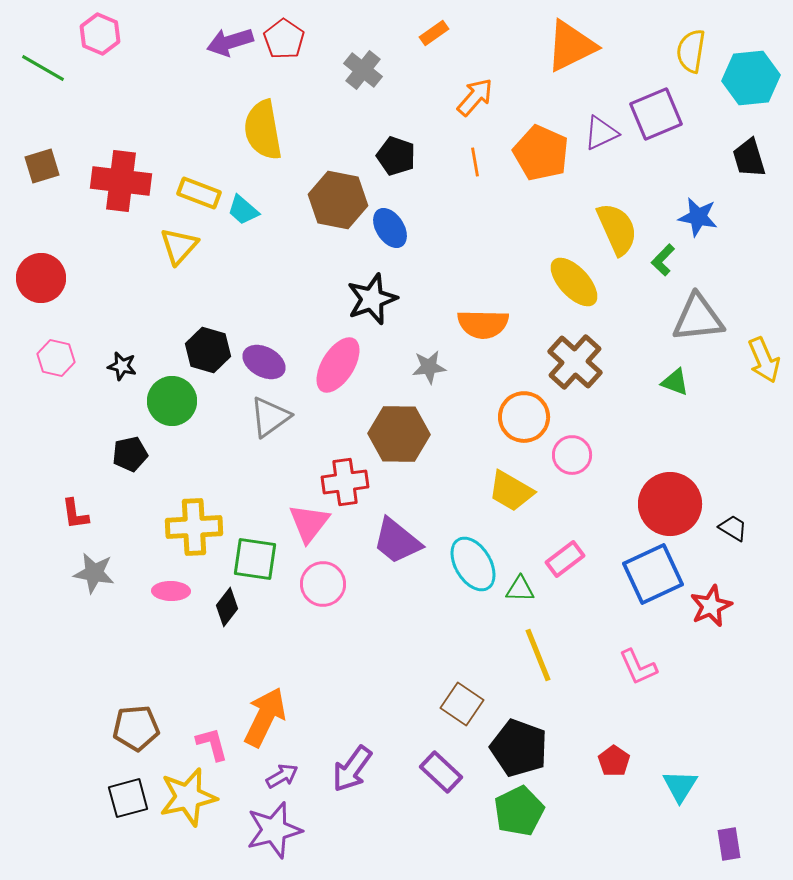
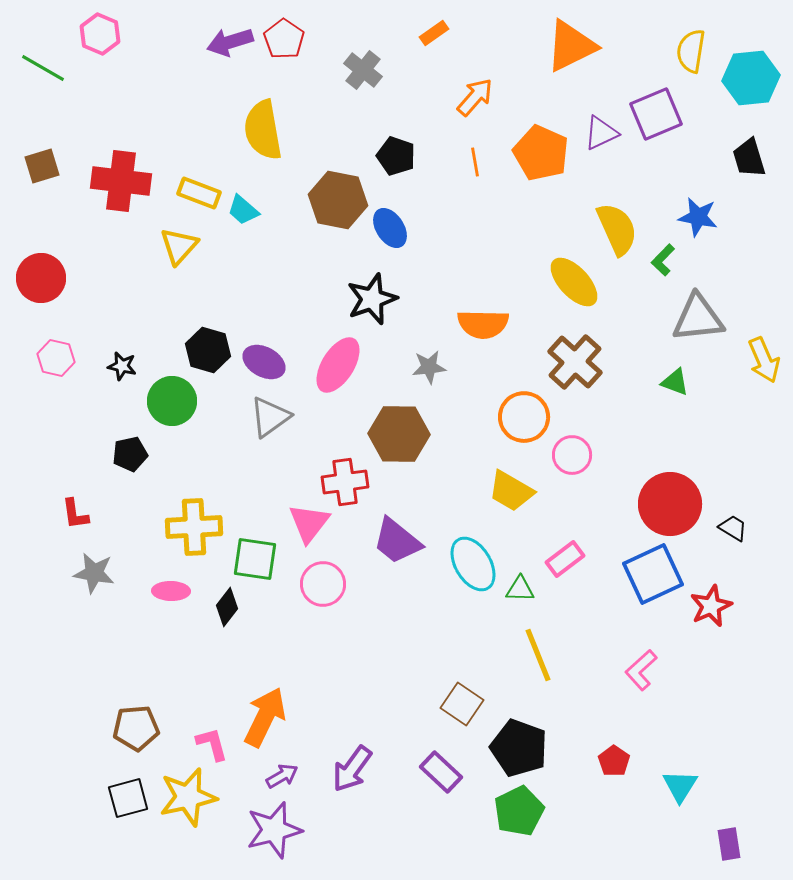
pink L-shape at (638, 667): moved 3 px right, 3 px down; rotated 72 degrees clockwise
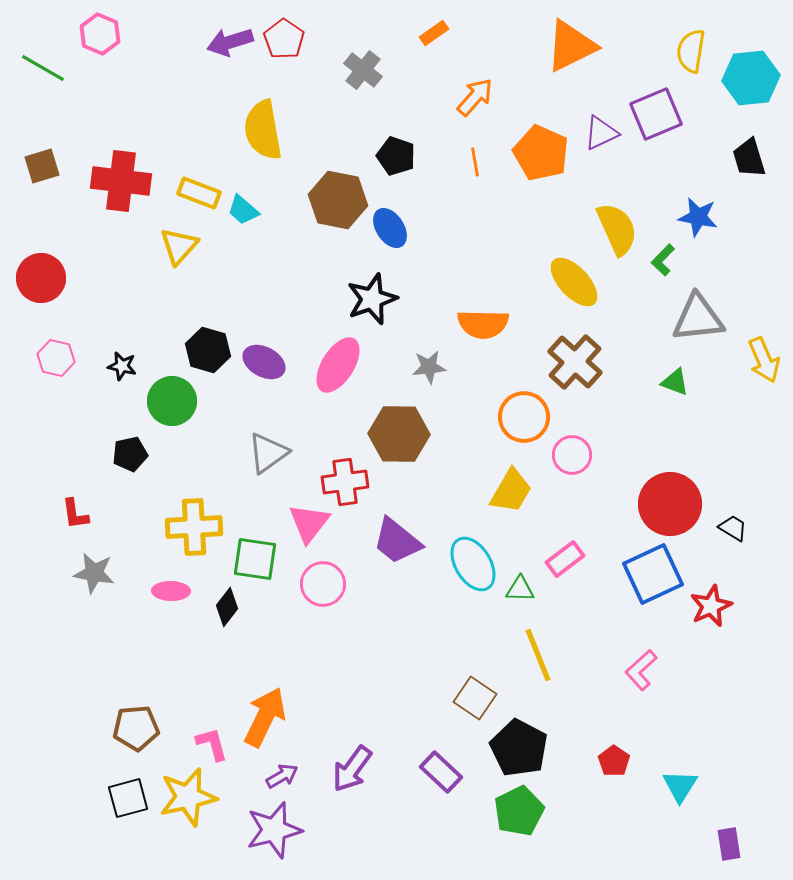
gray triangle at (270, 417): moved 2 px left, 36 px down
yellow trapezoid at (511, 491): rotated 90 degrees counterclockwise
brown square at (462, 704): moved 13 px right, 6 px up
black pentagon at (519, 748): rotated 8 degrees clockwise
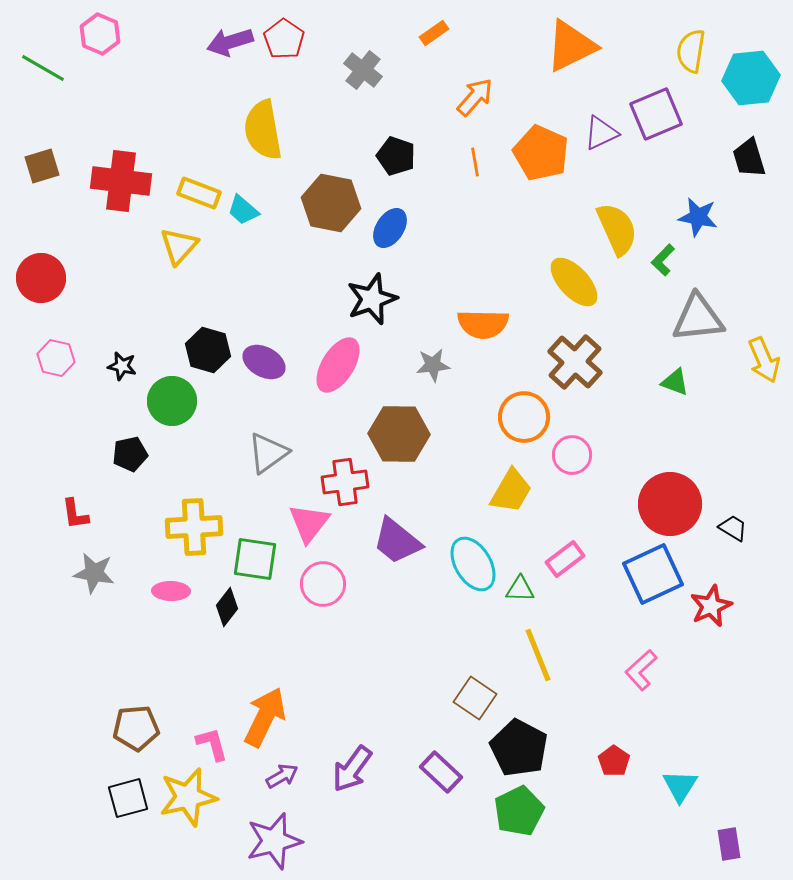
brown hexagon at (338, 200): moved 7 px left, 3 px down
blue ellipse at (390, 228): rotated 66 degrees clockwise
gray star at (429, 367): moved 4 px right, 2 px up
purple star at (274, 830): moved 11 px down
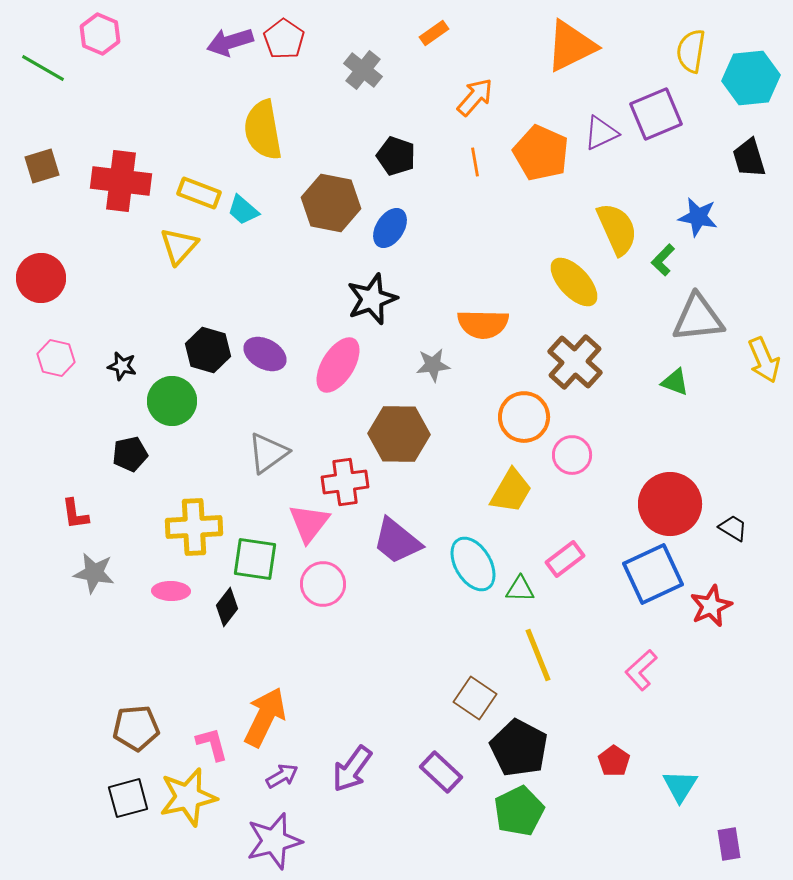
purple ellipse at (264, 362): moved 1 px right, 8 px up
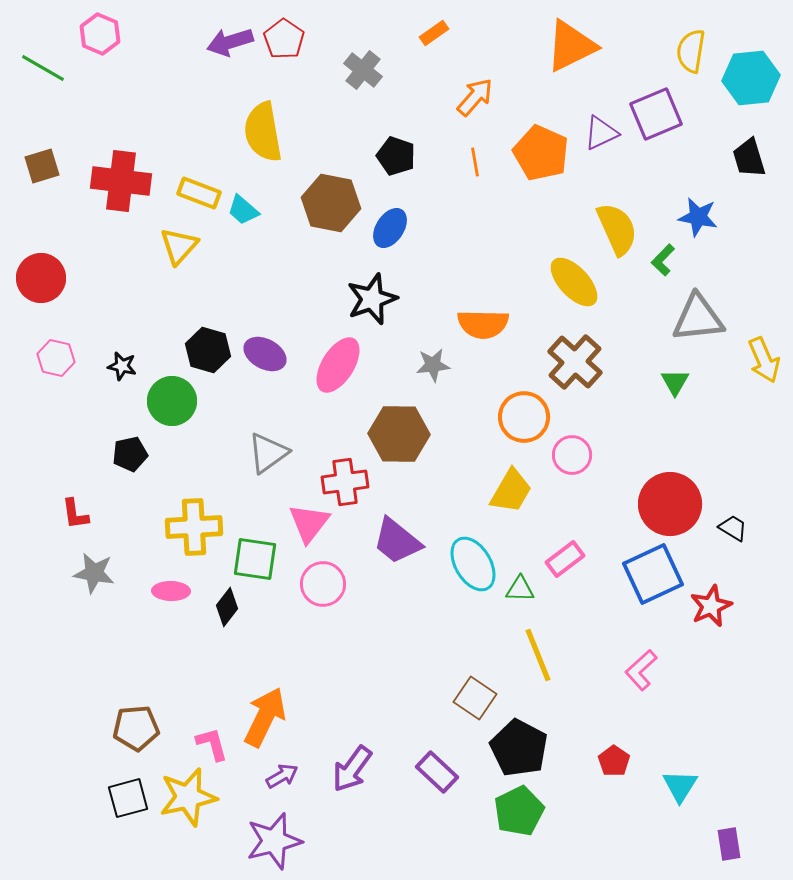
yellow semicircle at (263, 130): moved 2 px down
green triangle at (675, 382): rotated 40 degrees clockwise
purple rectangle at (441, 772): moved 4 px left
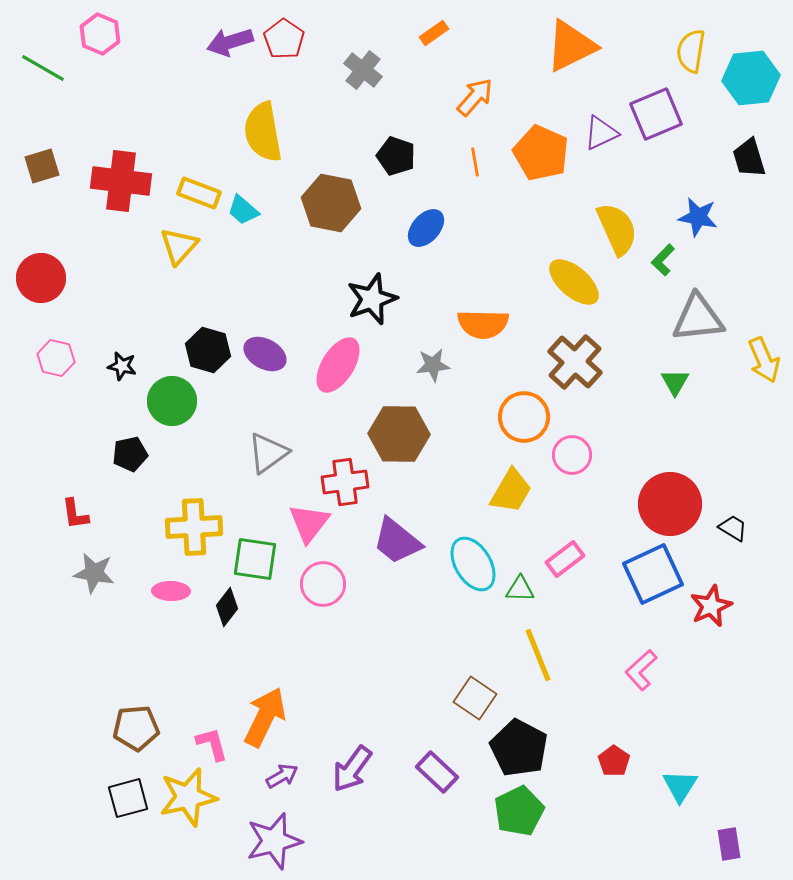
blue ellipse at (390, 228): moved 36 px right; rotated 9 degrees clockwise
yellow ellipse at (574, 282): rotated 6 degrees counterclockwise
